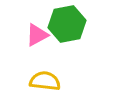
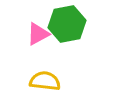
pink triangle: moved 1 px right, 1 px up
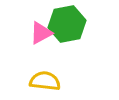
pink triangle: moved 3 px right, 1 px up
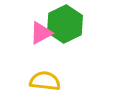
green hexagon: moved 2 px left; rotated 15 degrees counterclockwise
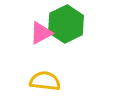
green hexagon: moved 1 px right
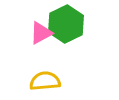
yellow semicircle: rotated 12 degrees counterclockwise
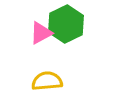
yellow semicircle: moved 2 px right
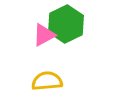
pink triangle: moved 3 px right, 2 px down
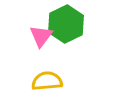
pink triangle: moved 3 px left, 1 px down; rotated 25 degrees counterclockwise
